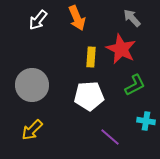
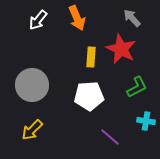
green L-shape: moved 2 px right, 2 px down
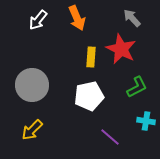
white pentagon: rotated 8 degrees counterclockwise
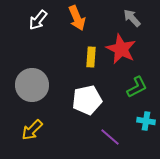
white pentagon: moved 2 px left, 4 px down
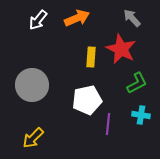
orange arrow: rotated 90 degrees counterclockwise
green L-shape: moved 4 px up
cyan cross: moved 5 px left, 6 px up
yellow arrow: moved 1 px right, 8 px down
purple line: moved 2 px left, 13 px up; rotated 55 degrees clockwise
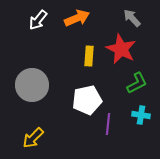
yellow rectangle: moved 2 px left, 1 px up
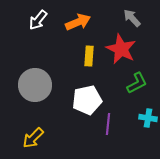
orange arrow: moved 1 px right, 4 px down
gray circle: moved 3 px right
cyan cross: moved 7 px right, 3 px down
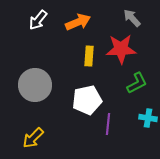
red star: rotated 28 degrees counterclockwise
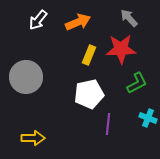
gray arrow: moved 3 px left
yellow rectangle: moved 1 px up; rotated 18 degrees clockwise
gray circle: moved 9 px left, 8 px up
white pentagon: moved 2 px right, 6 px up
cyan cross: rotated 12 degrees clockwise
yellow arrow: rotated 135 degrees counterclockwise
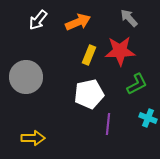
red star: moved 1 px left, 2 px down
green L-shape: moved 1 px down
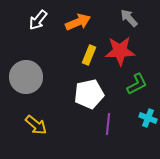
yellow arrow: moved 3 px right, 13 px up; rotated 40 degrees clockwise
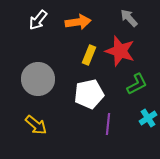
orange arrow: rotated 15 degrees clockwise
red star: rotated 20 degrees clockwise
gray circle: moved 12 px right, 2 px down
cyan cross: rotated 36 degrees clockwise
